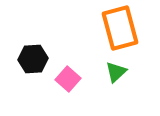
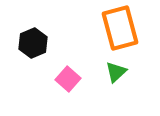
black hexagon: moved 16 px up; rotated 20 degrees counterclockwise
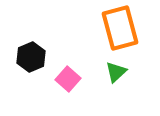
black hexagon: moved 2 px left, 14 px down
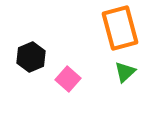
green triangle: moved 9 px right
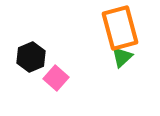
green triangle: moved 3 px left, 15 px up
pink square: moved 12 px left, 1 px up
